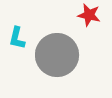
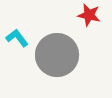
cyan L-shape: rotated 130 degrees clockwise
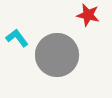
red star: moved 1 px left
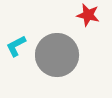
cyan L-shape: moved 1 px left, 8 px down; rotated 80 degrees counterclockwise
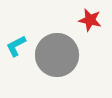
red star: moved 2 px right, 5 px down
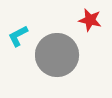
cyan L-shape: moved 2 px right, 10 px up
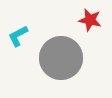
gray circle: moved 4 px right, 3 px down
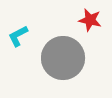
gray circle: moved 2 px right
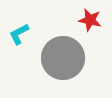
cyan L-shape: moved 1 px right, 2 px up
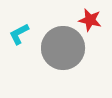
gray circle: moved 10 px up
